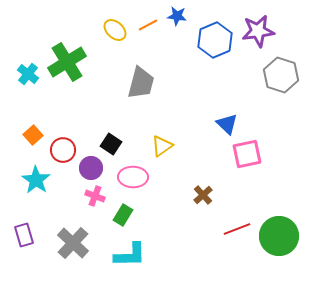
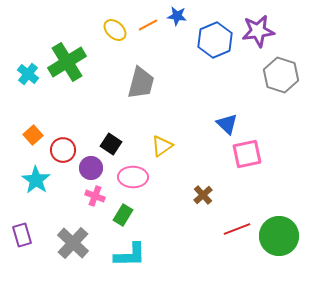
purple rectangle: moved 2 px left
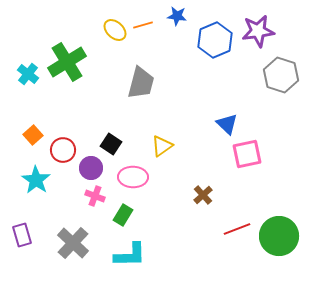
orange line: moved 5 px left; rotated 12 degrees clockwise
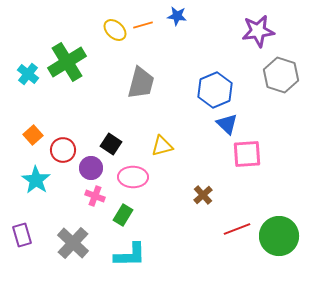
blue hexagon: moved 50 px down
yellow triangle: rotated 20 degrees clockwise
pink square: rotated 8 degrees clockwise
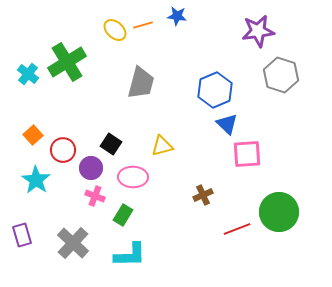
brown cross: rotated 18 degrees clockwise
green circle: moved 24 px up
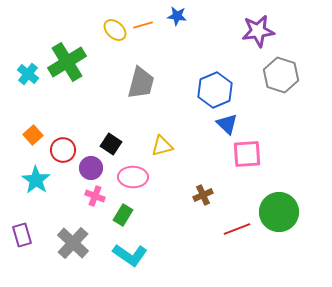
cyan L-shape: rotated 36 degrees clockwise
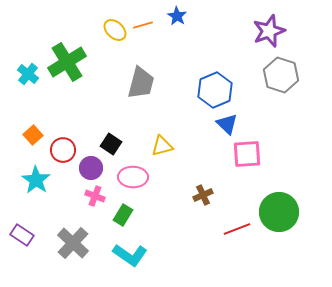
blue star: rotated 24 degrees clockwise
purple star: moved 11 px right; rotated 12 degrees counterclockwise
purple rectangle: rotated 40 degrees counterclockwise
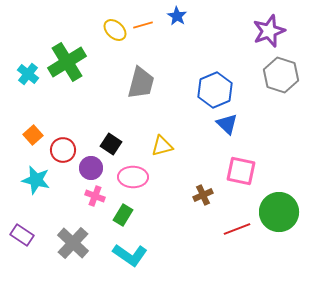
pink square: moved 6 px left, 17 px down; rotated 16 degrees clockwise
cyan star: rotated 20 degrees counterclockwise
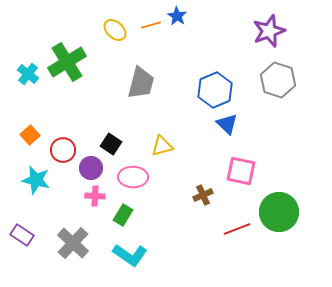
orange line: moved 8 px right
gray hexagon: moved 3 px left, 5 px down
orange square: moved 3 px left
pink cross: rotated 18 degrees counterclockwise
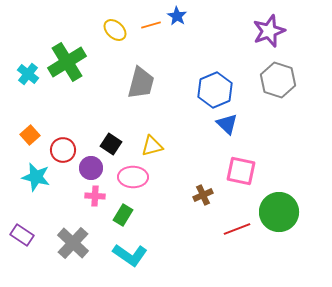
yellow triangle: moved 10 px left
cyan star: moved 3 px up
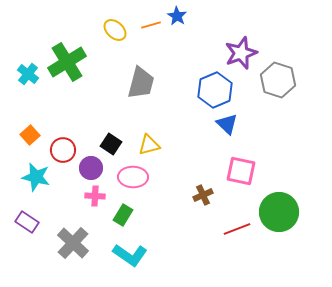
purple star: moved 28 px left, 22 px down
yellow triangle: moved 3 px left, 1 px up
purple rectangle: moved 5 px right, 13 px up
